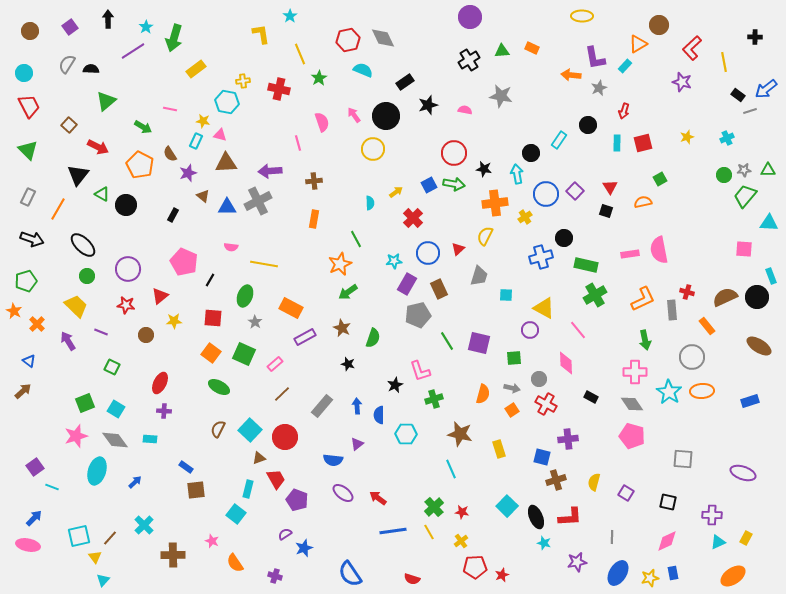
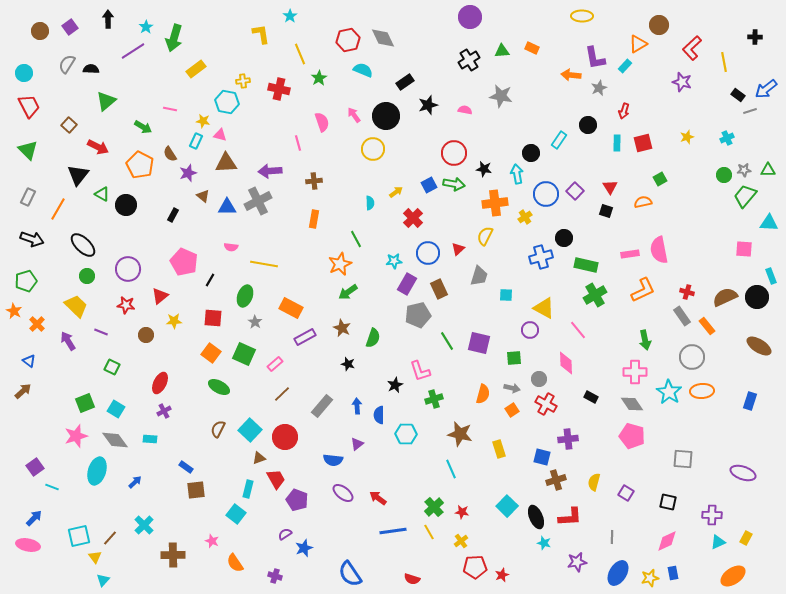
brown circle at (30, 31): moved 10 px right
orange L-shape at (643, 299): moved 9 px up
gray rectangle at (672, 310): moved 10 px right, 6 px down; rotated 30 degrees counterclockwise
blue rectangle at (750, 401): rotated 54 degrees counterclockwise
purple cross at (164, 411): rotated 32 degrees counterclockwise
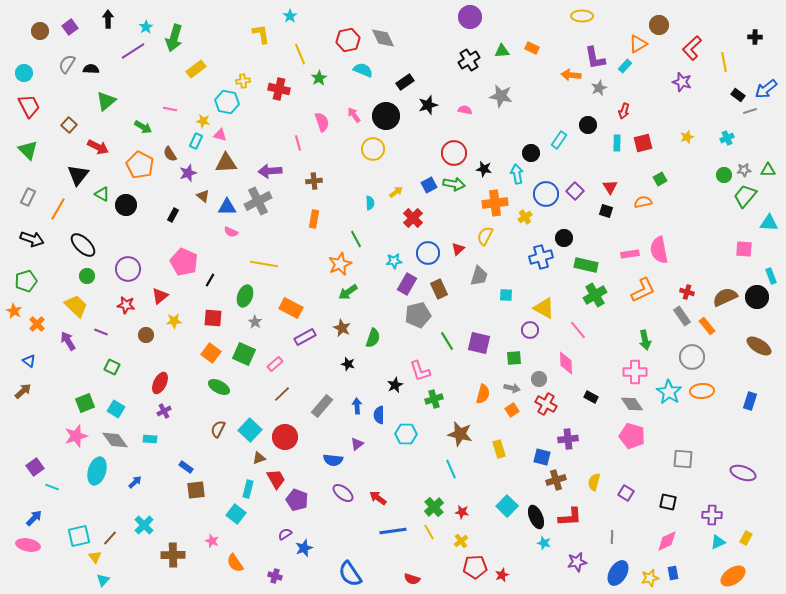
pink semicircle at (231, 247): moved 15 px up; rotated 16 degrees clockwise
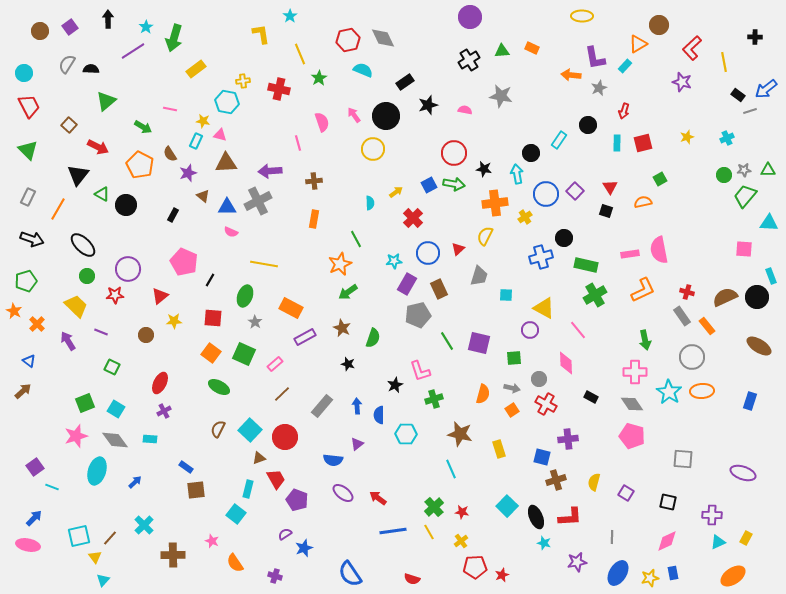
red star at (126, 305): moved 11 px left, 10 px up; rotated 12 degrees counterclockwise
